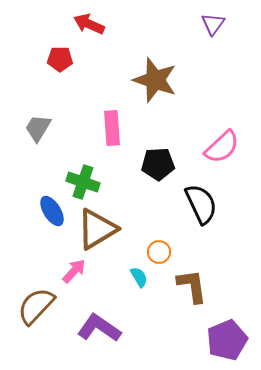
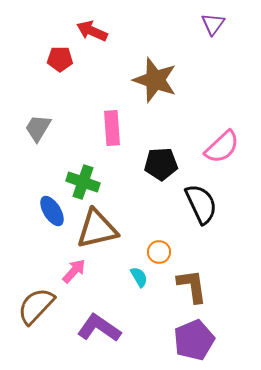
red arrow: moved 3 px right, 7 px down
black pentagon: moved 3 px right
brown triangle: rotated 18 degrees clockwise
purple pentagon: moved 33 px left
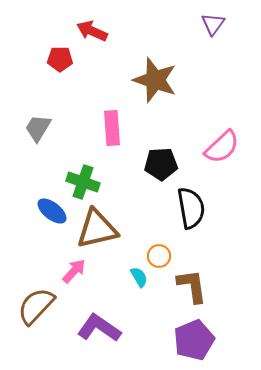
black semicircle: moved 10 px left, 4 px down; rotated 15 degrees clockwise
blue ellipse: rotated 20 degrees counterclockwise
orange circle: moved 4 px down
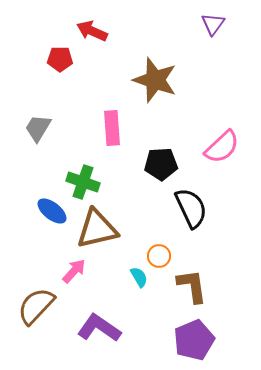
black semicircle: rotated 15 degrees counterclockwise
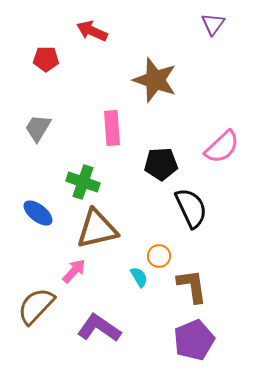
red pentagon: moved 14 px left
blue ellipse: moved 14 px left, 2 px down
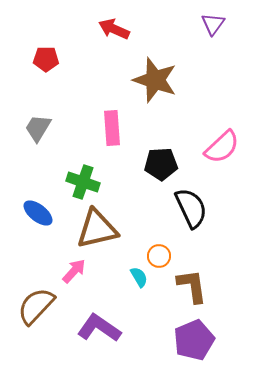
red arrow: moved 22 px right, 2 px up
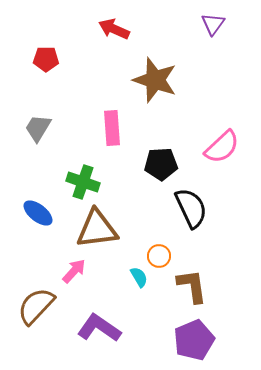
brown triangle: rotated 6 degrees clockwise
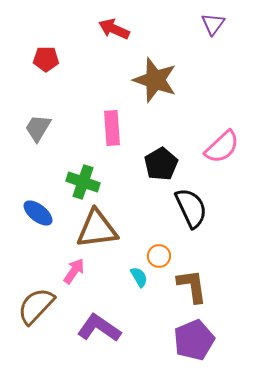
black pentagon: rotated 28 degrees counterclockwise
pink arrow: rotated 8 degrees counterclockwise
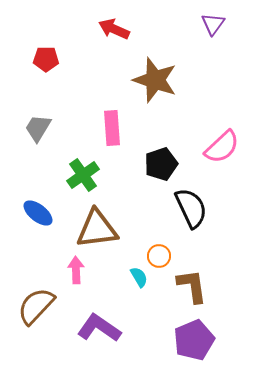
black pentagon: rotated 12 degrees clockwise
green cross: moved 7 px up; rotated 36 degrees clockwise
pink arrow: moved 2 px right, 1 px up; rotated 36 degrees counterclockwise
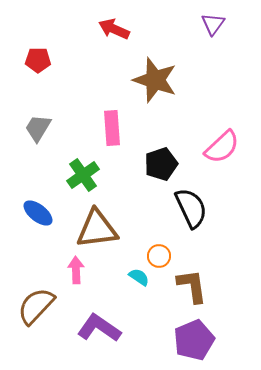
red pentagon: moved 8 px left, 1 px down
cyan semicircle: rotated 25 degrees counterclockwise
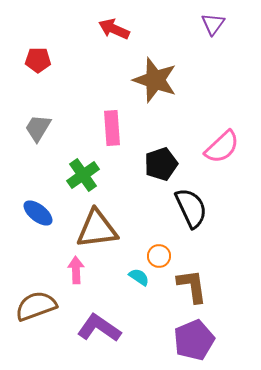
brown semicircle: rotated 27 degrees clockwise
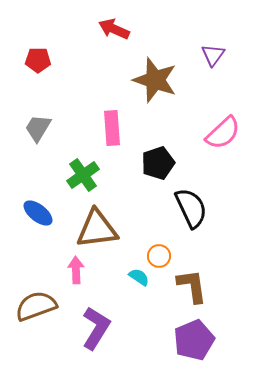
purple triangle: moved 31 px down
pink semicircle: moved 1 px right, 14 px up
black pentagon: moved 3 px left, 1 px up
purple L-shape: moved 3 px left; rotated 87 degrees clockwise
